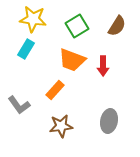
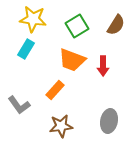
brown semicircle: moved 1 px left, 1 px up
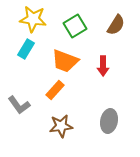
green square: moved 2 px left
orange trapezoid: moved 7 px left, 1 px down
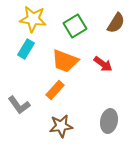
brown semicircle: moved 2 px up
red arrow: moved 2 px up; rotated 54 degrees counterclockwise
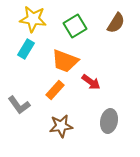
red arrow: moved 12 px left, 18 px down
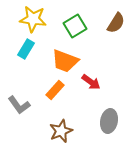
brown star: moved 5 px down; rotated 15 degrees counterclockwise
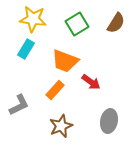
green square: moved 2 px right, 2 px up
gray L-shape: rotated 80 degrees counterclockwise
brown star: moved 5 px up
